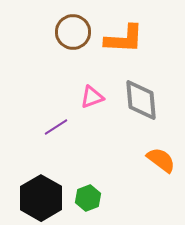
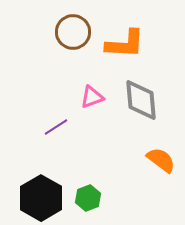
orange L-shape: moved 1 px right, 5 px down
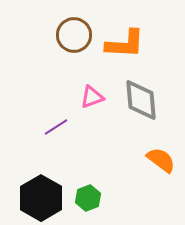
brown circle: moved 1 px right, 3 px down
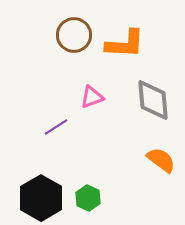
gray diamond: moved 12 px right
green hexagon: rotated 15 degrees counterclockwise
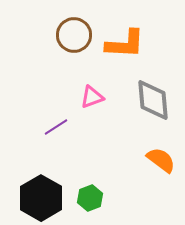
green hexagon: moved 2 px right; rotated 15 degrees clockwise
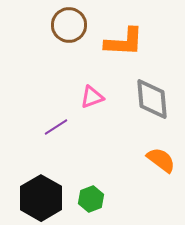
brown circle: moved 5 px left, 10 px up
orange L-shape: moved 1 px left, 2 px up
gray diamond: moved 1 px left, 1 px up
green hexagon: moved 1 px right, 1 px down
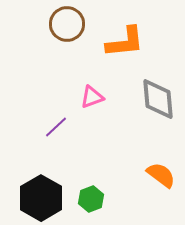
brown circle: moved 2 px left, 1 px up
orange L-shape: moved 1 px right; rotated 9 degrees counterclockwise
gray diamond: moved 6 px right
purple line: rotated 10 degrees counterclockwise
orange semicircle: moved 15 px down
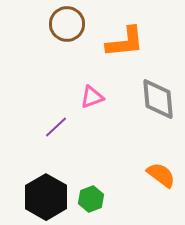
black hexagon: moved 5 px right, 1 px up
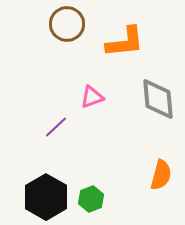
orange semicircle: rotated 68 degrees clockwise
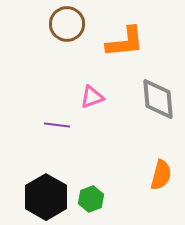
purple line: moved 1 px right, 2 px up; rotated 50 degrees clockwise
